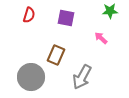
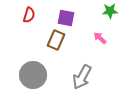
pink arrow: moved 1 px left
brown rectangle: moved 15 px up
gray circle: moved 2 px right, 2 px up
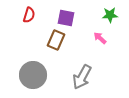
green star: moved 4 px down
